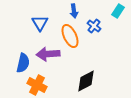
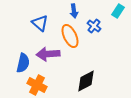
blue triangle: rotated 18 degrees counterclockwise
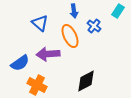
blue semicircle: moved 3 px left; rotated 42 degrees clockwise
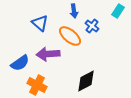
blue cross: moved 2 px left
orange ellipse: rotated 25 degrees counterclockwise
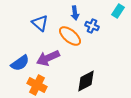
blue arrow: moved 1 px right, 2 px down
blue cross: rotated 16 degrees counterclockwise
purple arrow: moved 4 px down; rotated 20 degrees counterclockwise
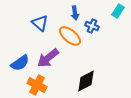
purple arrow: rotated 15 degrees counterclockwise
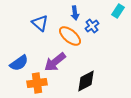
blue cross: rotated 32 degrees clockwise
purple arrow: moved 7 px right, 4 px down
blue semicircle: moved 1 px left
orange cross: moved 2 px up; rotated 36 degrees counterclockwise
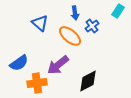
purple arrow: moved 3 px right, 3 px down
black diamond: moved 2 px right
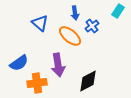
purple arrow: rotated 60 degrees counterclockwise
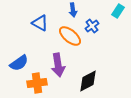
blue arrow: moved 2 px left, 3 px up
blue triangle: rotated 12 degrees counterclockwise
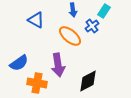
cyan rectangle: moved 14 px left
blue triangle: moved 4 px left, 3 px up
orange cross: rotated 18 degrees clockwise
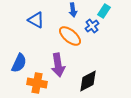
blue semicircle: rotated 30 degrees counterclockwise
